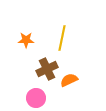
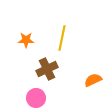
orange semicircle: moved 24 px right
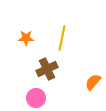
orange star: moved 2 px up
orange semicircle: moved 2 px down; rotated 24 degrees counterclockwise
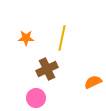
orange semicircle: rotated 24 degrees clockwise
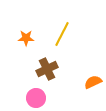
yellow line: moved 4 px up; rotated 15 degrees clockwise
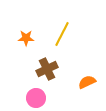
orange semicircle: moved 6 px left
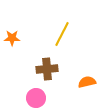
orange star: moved 14 px left
brown cross: rotated 20 degrees clockwise
orange semicircle: rotated 12 degrees clockwise
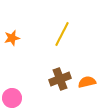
orange star: rotated 14 degrees counterclockwise
brown cross: moved 13 px right, 10 px down; rotated 15 degrees counterclockwise
pink circle: moved 24 px left
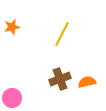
orange star: moved 11 px up
